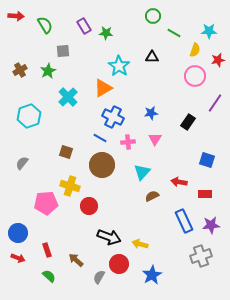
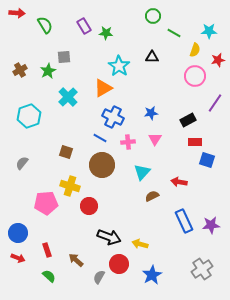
red arrow at (16, 16): moved 1 px right, 3 px up
gray square at (63, 51): moved 1 px right, 6 px down
black rectangle at (188, 122): moved 2 px up; rotated 28 degrees clockwise
red rectangle at (205, 194): moved 10 px left, 52 px up
gray cross at (201, 256): moved 1 px right, 13 px down; rotated 15 degrees counterclockwise
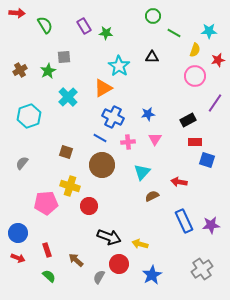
blue star at (151, 113): moved 3 px left, 1 px down
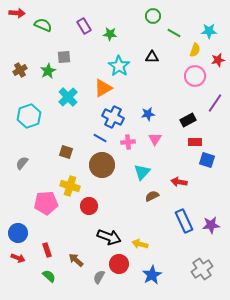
green semicircle at (45, 25): moved 2 px left; rotated 36 degrees counterclockwise
green star at (106, 33): moved 4 px right, 1 px down
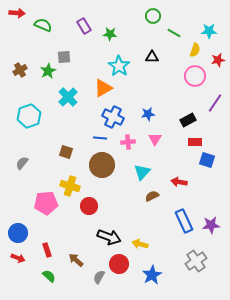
blue line at (100, 138): rotated 24 degrees counterclockwise
gray cross at (202, 269): moved 6 px left, 8 px up
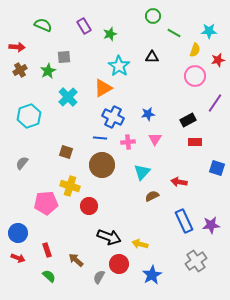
red arrow at (17, 13): moved 34 px down
green star at (110, 34): rotated 24 degrees counterclockwise
blue square at (207, 160): moved 10 px right, 8 px down
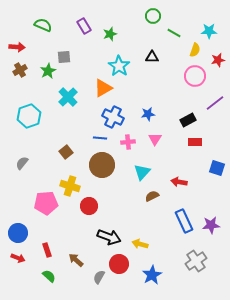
purple line at (215, 103): rotated 18 degrees clockwise
brown square at (66, 152): rotated 32 degrees clockwise
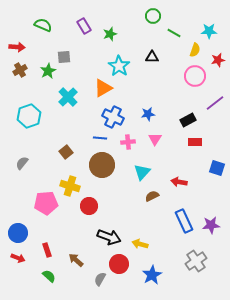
gray semicircle at (99, 277): moved 1 px right, 2 px down
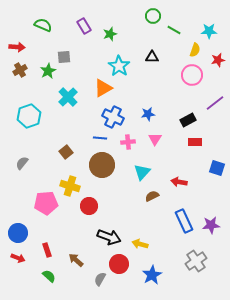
green line at (174, 33): moved 3 px up
pink circle at (195, 76): moved 3 px left, 1 px up
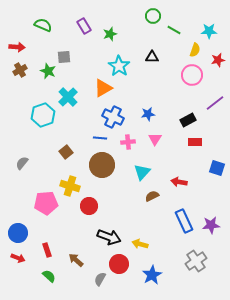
green star at (48, 71): rotated 21 degrees counterclockwise
cyan hexagon at (29, 116): moved 14 px right, 1 px up
